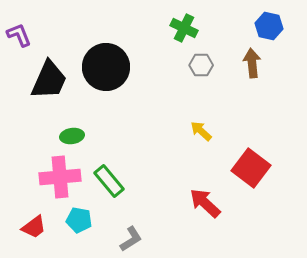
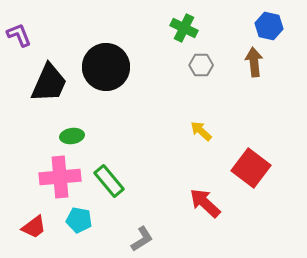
brown arrow: moved 2 px right, 1 px up
black trapezoid: moved 3 px down
gray L-shape: moved 11 px right
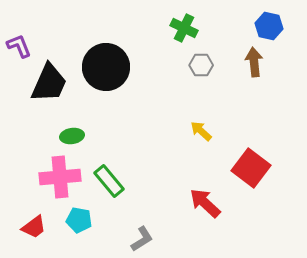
purple L-shape: moved 11 px down
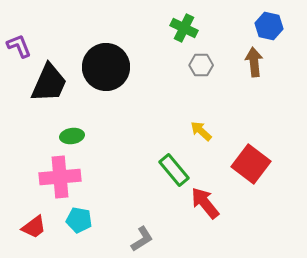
red square: moved 4 px up
green rectangle: moved 65 px right, 11 px up
red arrow: rotated 8 degrees clockwise
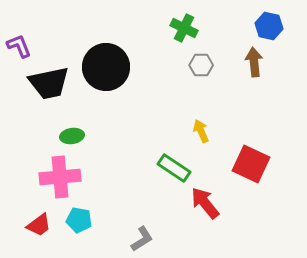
black trapezoid: rotated 54 degrees clockwise
yellow arrow: rotated 25 degrees clockwise
red square: rotated 12 degrees counterclockwise
green rectangle: moved 2 px up; rotated 16 degrees counterclockwise
red trapezoid: moved 5 px right, 2 px up
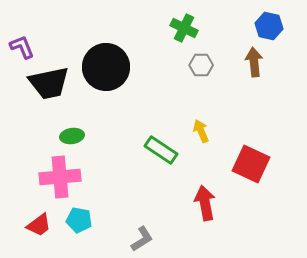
purple L-shape: moved 3 px right, 1 px down
green rectangle: moved 13 px left, 18 px up
red arrow: rotated 28 degrees clockwise
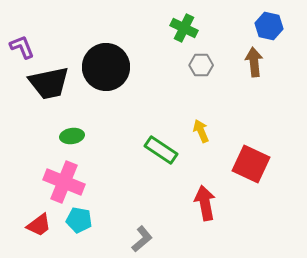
pink cross: moved 4 px right, 5 px down; rotated 27 degrees clockwise
gray L-shape: rotated 8 degrees counterclockwise
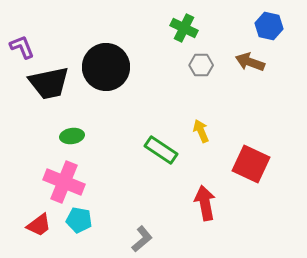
brown arrow: moved 4 px left; rotated 64 degrees counterclockwise
